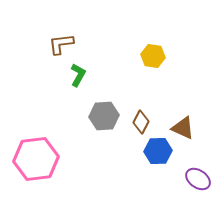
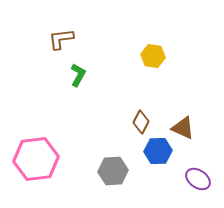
brown L-shape: moved 5 px up
gray hexagon: moved 9 px right, 55 px down
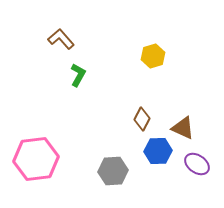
brown L-shape: rotated 56 degrees clockwise
yellow hexagon: rotated 25 degrees counterclockwise
brown diamond: moved 1 px right, 3 px up
purple ellipse: moved 1 px left, 15 px up
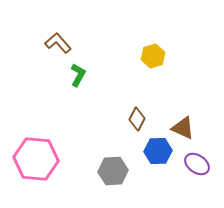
brown L-shape: moved 3 px left, 4 px down
brown diamond: moved 5 px left
pink hexagon: rotated 12 degrees clockwise
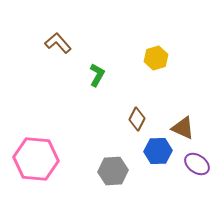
yellow hexagon: moved 3 px right, 2 px down
green L-shape: moved 19 px right
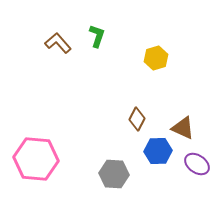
green L-shape: moved 39 px up; rotated 10 degrees counterclockwise
gray hexagon: moved 1 px right, 3 px down; rotated 8 degrees clockwise
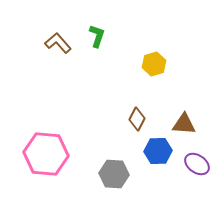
yellow hexagon: moved 2 px left, 6 px down
brown triangle: moved 1 px right, 4 px up; rotated 20 degrees counterclockwise
pink hexagon: moved 10 px right, 5 px up
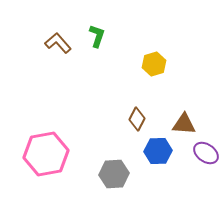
pink hexagon: rotated 15 degrees counterclockwise
purple ellipse: moved 9 px right, 11 px up
gray hexagon: rotated 8 degrees counterclockwise
